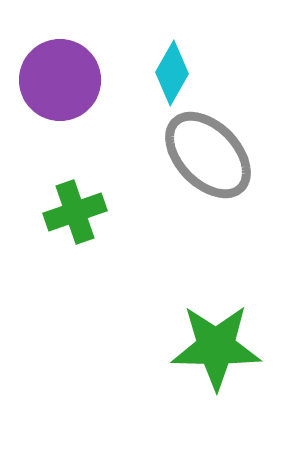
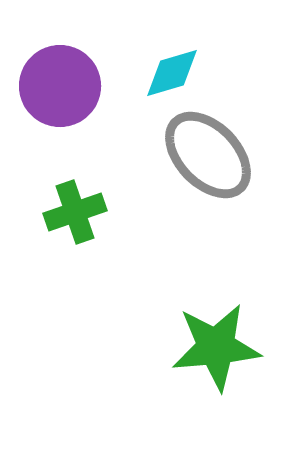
cyan diamond: rotated 44 degrees clockwise
purple circle: moved 6 px down
green star: rotated 6 degrees counterclockwise
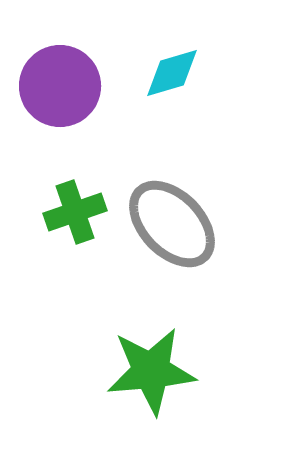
gray ellipse: moved 36 px left, 69 px down
green star: moved 65 px left, 24 px down
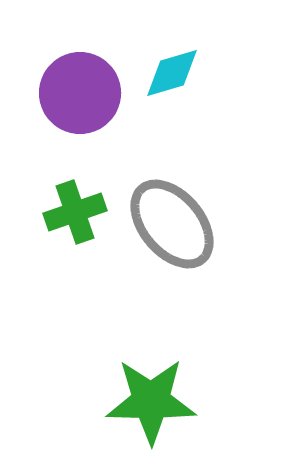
purple circle: moved 20 px right, 7 px down
gray ellipse: rotated 4 degrees clockwise
green star: moved 30 px down; rotated 6 degrees clockwise
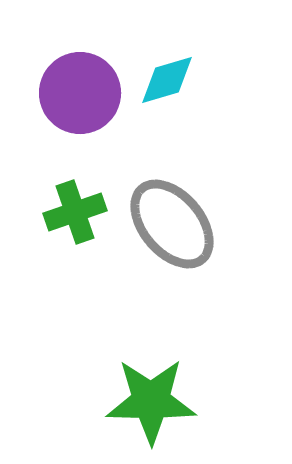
cyan diamond: moved 5 px left, 7 px down
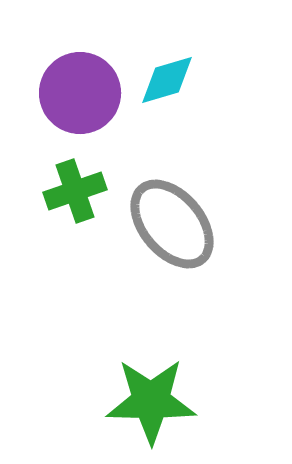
green cross: moved 21 px up
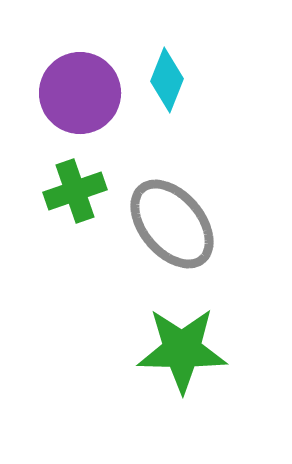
cyan diamond: rotated 52 degrees counterclockwise
green star: moved 31 px right, 51 px up
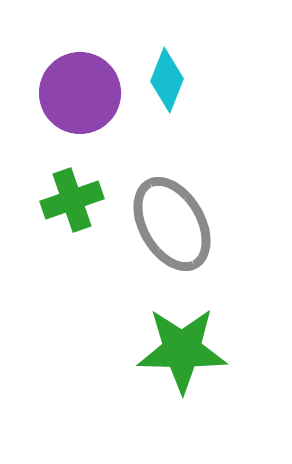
green cross: moved 3 px left, 9 px down
gray ellipse: rotated 10 degrees clockwise
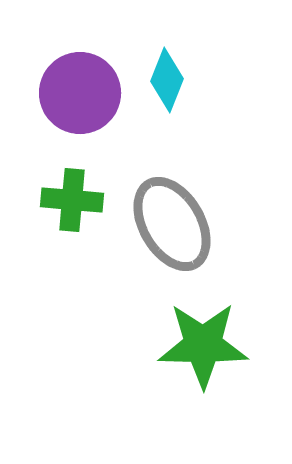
green cross: rotated 24 degrees clockwise
green star: moved 21 px right, 5 px up
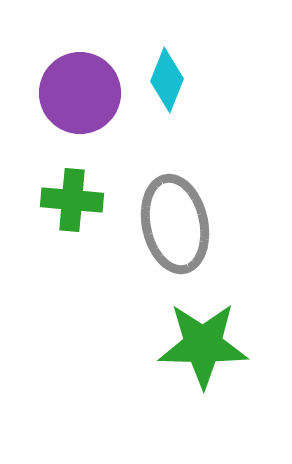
gray ellipse: moved 3 px right; rotated 18 degrees clockwise
